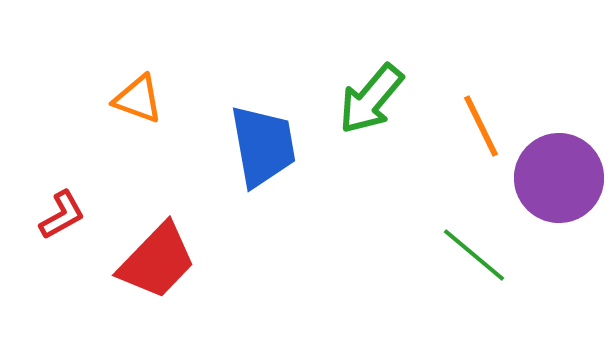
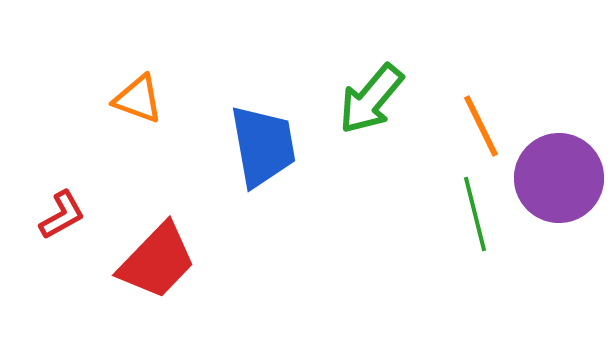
green line: moved 1 px right, 41 px up; rotated 36 degrees clockwise
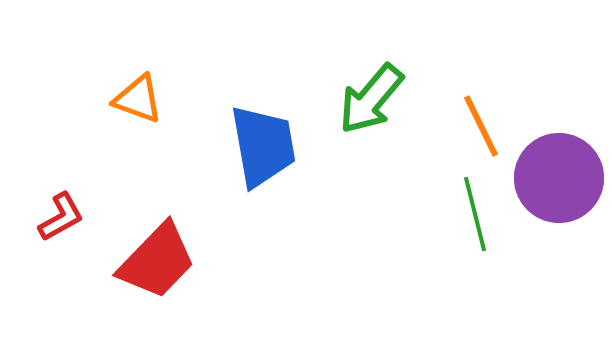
red L-shape: moved 1 px left, 2 px down
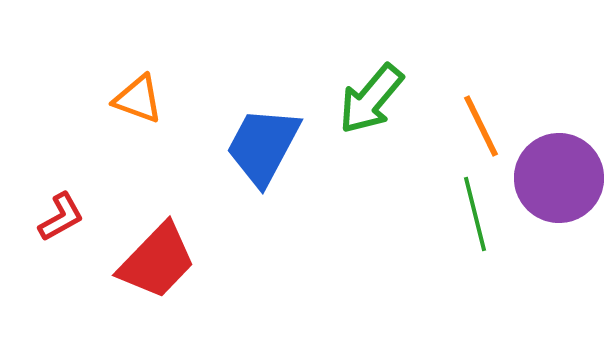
blue trapezoid: rotated 142 degrees counterclockwise
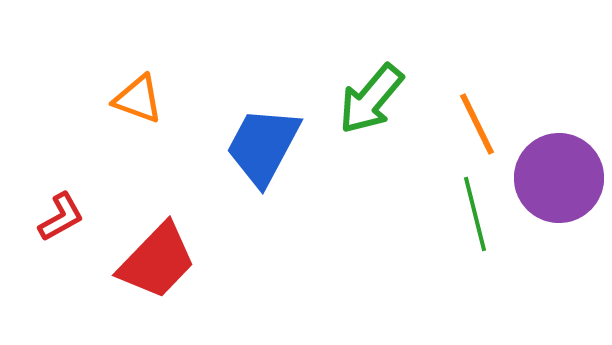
orange line: moved 4 px left, 2 px up
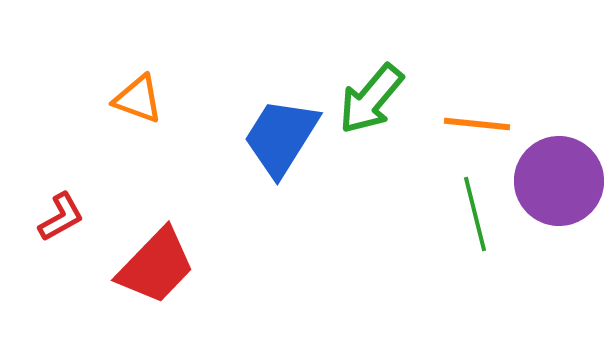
orange line: rotated 58 degrees counterclockwise
blue trapezoid: moved 18 px right, 9 px up; rotated 4 degrees clockwise
purple circle: moved 3 px down
red trapezoid: moved 1 px left, 5 px down
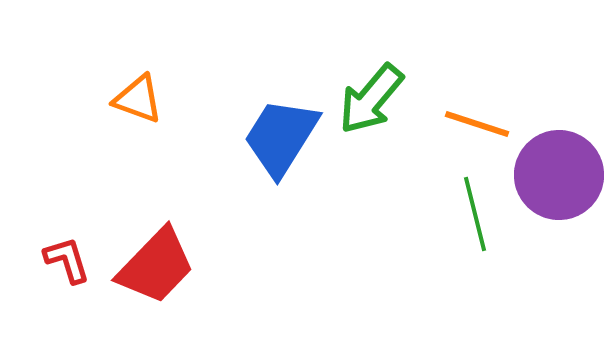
orange line: rotated 12 degrees clockwise
purple circle: moved 6 px up
red L-shape: moved 6 px right, 43 px down; rotated 78 degrees counterclockwise
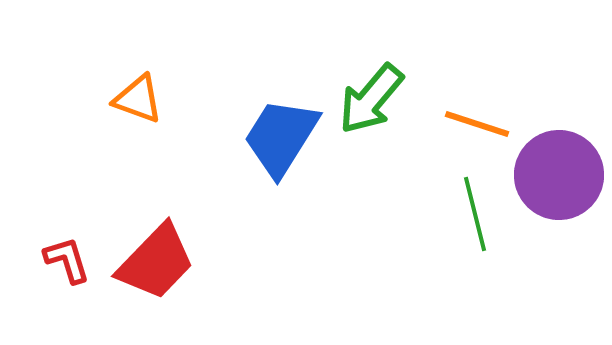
red trapezoid: moved 4 px up
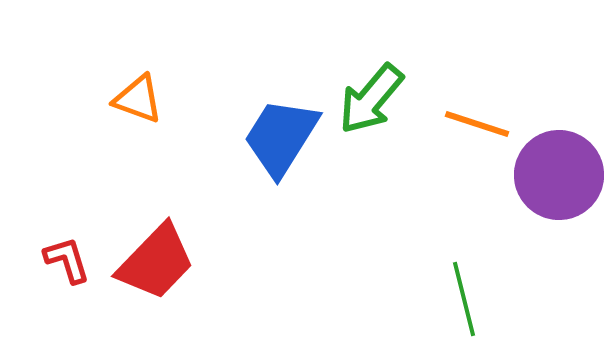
green line: moved 11 px left, 85 px down
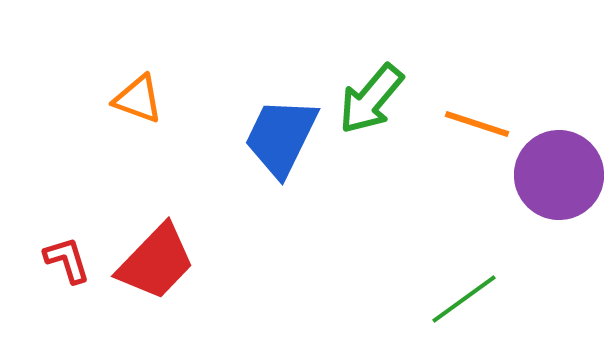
blue trapezoid: rotated 6 degrees counterclockwise
green line: rotated 68 degrees clockwise
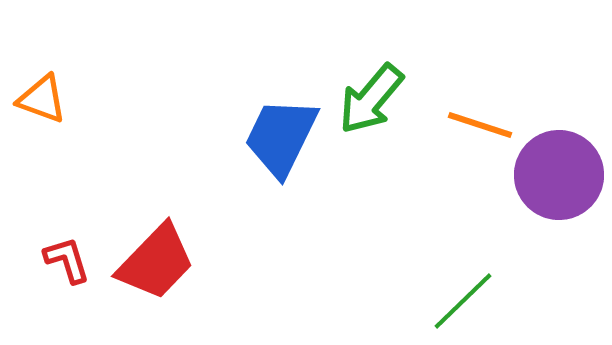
orange triangle: moved 96 px left
orange line: moved 3 px right, 1 px down
green line: moved 1 px left, 2 px down; rotated 8 degrees counterclockwise
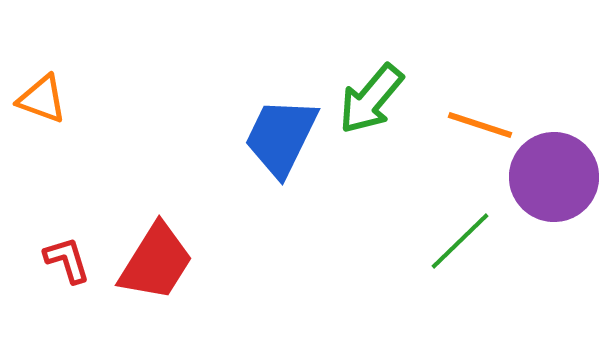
purple circle: moved 5 px left, 2 px down
red trapezoid: rotated 12 degrees counterclockwise
green line: moved 3 px left, 60 px up
